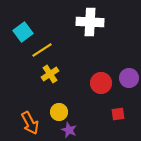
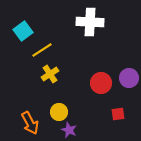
cyan square: moved 1 px up
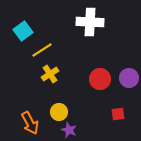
red circle: moved 1 px left, 4 px up
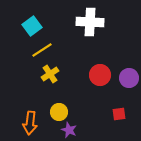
cyan square: moved 9 px right, 5 px up
red circle: moved 4 px up
red square: moved 1 px right
orange arrow: rotated 35 degrees clockwise
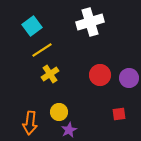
white cross: rotated 20 degrees counterclockwise
purple star: rotated 21 degrees clockwise
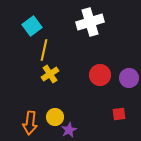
yellow line: moved 2 px right; rotated 45 degrees counterclockwise
yellow circle: moved 4 px left, 5 px down
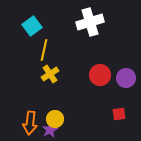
purple circle: moved 3 px left
yellow circle: moved 2 px down
purple star: moved 19 px left
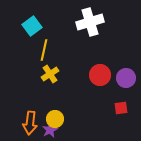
red square: moved 2 px right, 6 px up
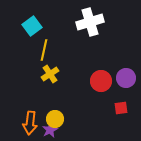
red circle: moved 1 px right, 6 px down
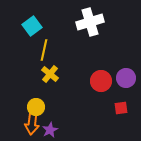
yellow cross: rotated 18 degrees counterclockwise
yellow circle: moved 19 px left, 12 px up
orange arrow: moved 2 px right
